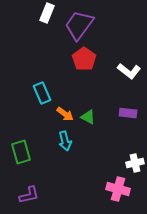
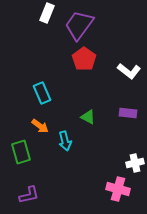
orange arrow: moved 25 px left, 12 px down
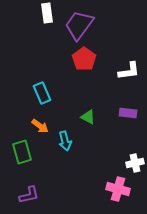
white rectangle: rotated 30 degrees counterclockwise
white L-shape: rotated 45 degrees counterclockwise
green rectangle: moved 1 px right
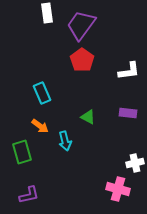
purple trapezoid: moved 2 px right
red pentagon: moved 2 px left, 1 px down
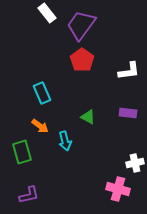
white rectangle: rotated 30 degrees counterclockwise
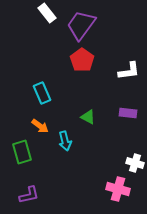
white cross: rotated 30 degrees clockwise
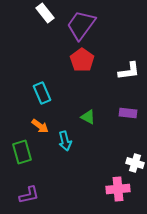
white rectangle: moved 2 px left
pink cross: rotated 20 degrees counterclockwise
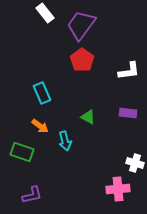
green rectangle: rotated 55 degrees counterclockwise
purple L-shape: moved 3 px right
